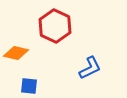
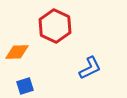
orange diamond: moved 1 px right, 1 px up; rotated 15 degrees counterclockwise
blue square: moved 4 px left; rotated 24 degrees counterclockwise
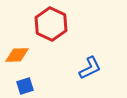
red hexagon: moved 4 px left, 2 px up
orange diamond: moved 3 px down
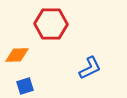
red hexagon: rotated 24 degrees counterclockwise
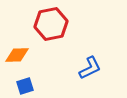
red hexagon: rotated 12 degrees counterclockwise
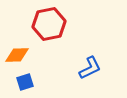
red hexagon: moved 2 px left
blue square: moved 4 px up
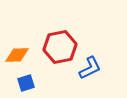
red hexagon: moved 11 px right, 23 px down
blue square: moved 1 px right, 1 px down
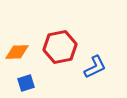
orange diamond: moved 3 px up
blue L-shape: moved 5 px right, 1 px up
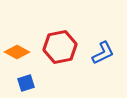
orange diamond: rotated 30 degrees clockwise
blue L-shape: moved 8 px right, 14 px up
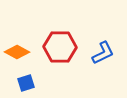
red hexagon: rotated 12 degrees clockwise
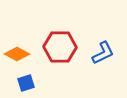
orange diamond: moved 2 px down
